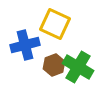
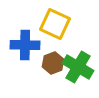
blue cross: rotated 16 degrees clockwise
brown hexagon: moved 1 px left, 2 px up
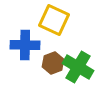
yellow square: moved 1 px left, 4 px up
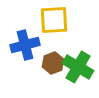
yellow square: rotated 28 degrees counterclockwise
blue cross: rotated 16 degrees counterclockwise
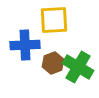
blue cross: rotated 12 degrees clockwise
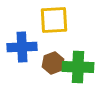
blue cross: moved 3 px left, 2 px down
green cross: rotated 28 degrees counterclockwise
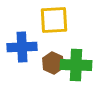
brown hexagon: rotated 15 degrees counterclockwise
green cross: moved 2 px left, 2 px up
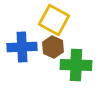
yellow square: rotated 32 degrees clockwise
brown hexagon: moved 16 px up
